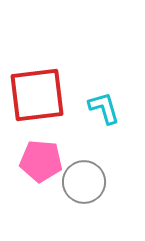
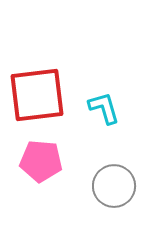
gray circle: moved 30 px right, 4 px down
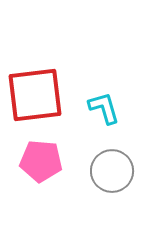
red square: moved 2 px left
gray circle: moved 2 px left, 15 px up
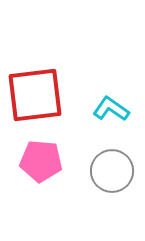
cyan L-shape: moved 7 px right, 1 px down; rotated 39 degrees counterclockwise
